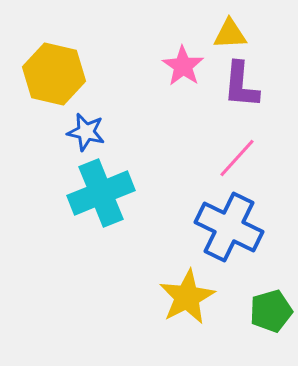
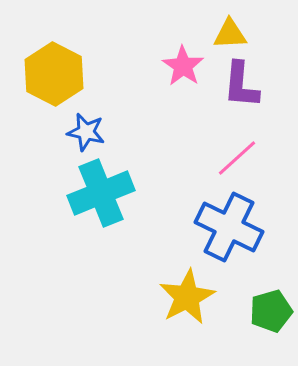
yellow hexagon: rotated 14 degrees clockwise
pink line: rotated 6 degrees clockwise
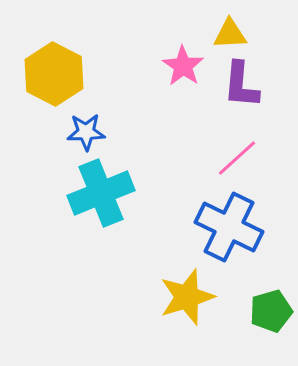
blue star: rotated 15 degrees counterclockwise
yellow star: rotated 10 degrees clockwise
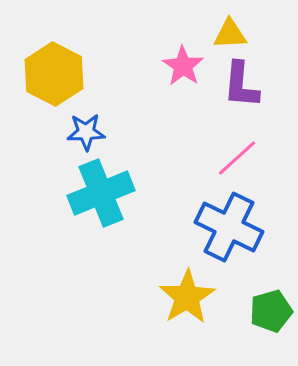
yellow star: rotated 14 degrees counterclockwise
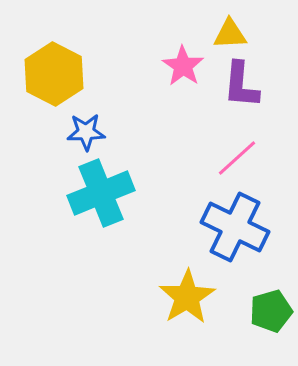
blue cross: moved 6 px right
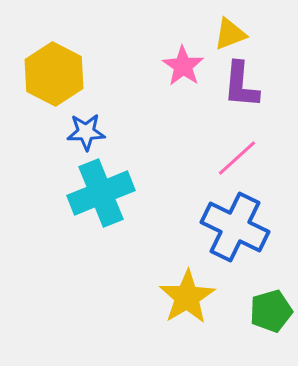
yellow triangle: rotated 18 degrees counterclockwise
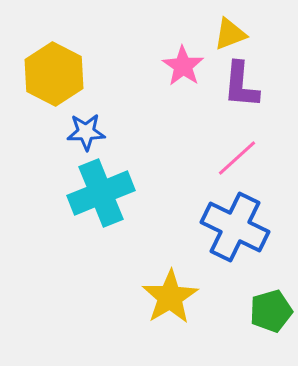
yellow star: moved 17 px left
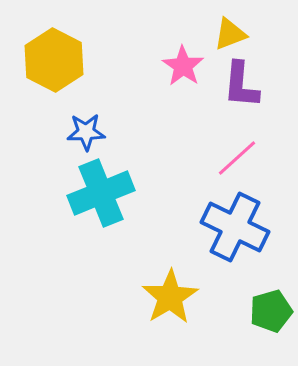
yellow hexagon: moved 14 px up
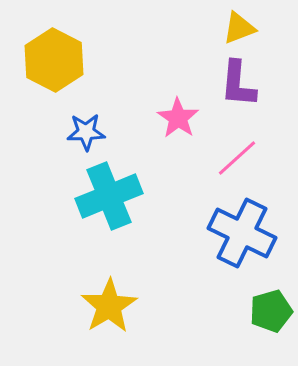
yellow triangle: moved 9 px right, 6 px up
pink star: moved 5 px left, 52 px down
purple L-shape: moved 3 px left, 1 px up
cyan cross: moved 8 px right, 3 px down
blue cross: moved 7 px right, 6 px down
yellow star: moved 61 px left, 9 px down
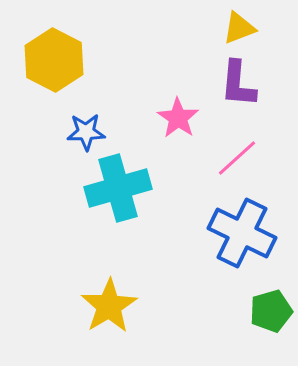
cyan cross: moved 9 px right, 8 px up; rotated 6 degrees clockwise
